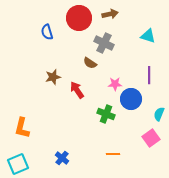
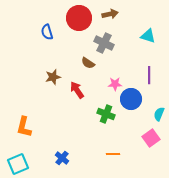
brown semicircle: moved 2 px left
orange L-shape: moved 2 px right, 1 px up
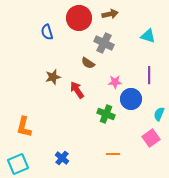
pink star: moved 2 px up
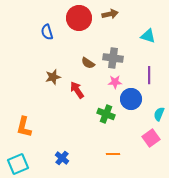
gray cross: moved 9 px right, 15 px down; rotated 18 degrees counterclockwise
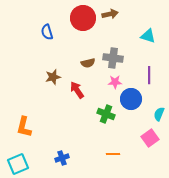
red circle: moved 4 px right
brown semicircle: rotated 48 degrees counterclockwise
pink square: moved 1 px left
blue cross: rotated 32 degrees clockwise
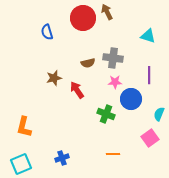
brown arrow: moved 3 px left, 2 px up; rotated 105 degrees counterclockwise
brown star: moved 1 px right, 1 px down
cyan square: moved 3 px right
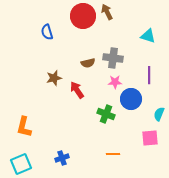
red circle: moved 2 px up
pink square: rotated 30 degrees clockwise
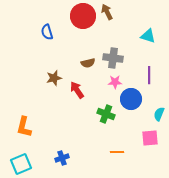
orange line: moved 4 px right, 2 px up
